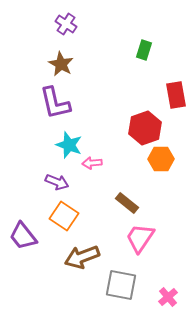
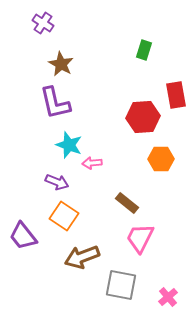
purple cross: moved 23 px left, 1 px up
red hexagon: moved 2 px left, 11 px up; rotated 16 degrees clockwise
pink trapezoid: rotated 8 degrees counterclockwise
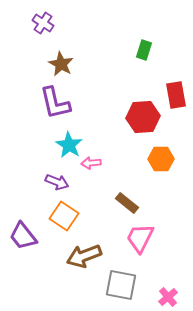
cyan star: rotated 12 degrees clockwise
pink arrow: moved 1 px left
brown arrow: moved 2 px right, 1 px up
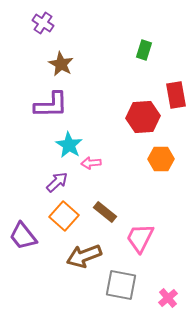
purple L-shape: moved 4 px left, 2 px down; rotated 78 degrees counterclockwise
purple arrow: rotated 65 degrees counterclockwise
brown rectangle: moved 22 px left, 9 px down
orange square: rotated 8 degrees clockwise
pink cross: moved 1 px down
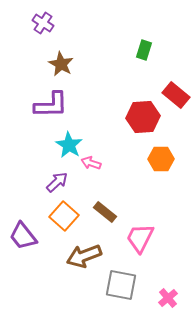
red rectangle: rotated 40 degrees counterclockwise
pink arrow: rotated 24 degrees clockwise
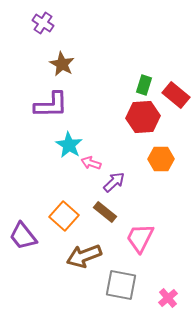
green rectangle: moved 35 px down
brown star: moved 1 px right
purple arrow: moved 57 px right
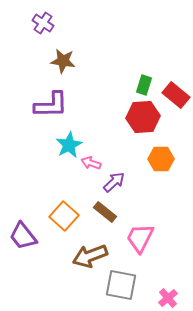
brown star: moved 1 px right, 3 px up; rotated 20 degrees counterclockwise
cyan star: rotated 12 degrees clockwise
brown arrow: moved 6 px right
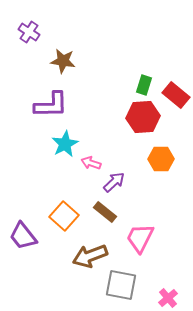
purple cross: moved 14 px left, 9 px down
cyan star: moved 4 px left, 1 px up
